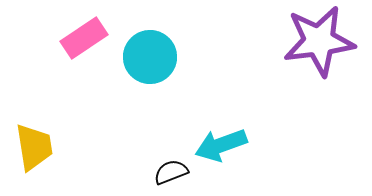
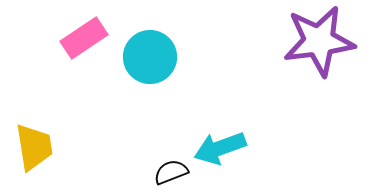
cyan arrow: moved 1 px left, 3 px down
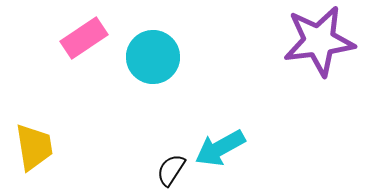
cyan circle: moved 3 px right
cyan arrow: rotated 9 degrees counterclockwise
black semicircle: moved 2 px up; rotated 36 degrees counterclockwise
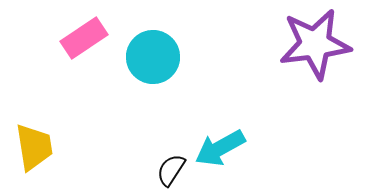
purple star: moved 4 px left, 3 px down
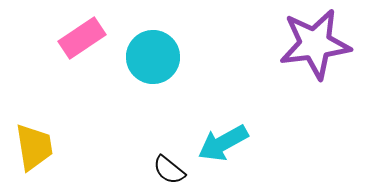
pink rectangle: moved 2 px left
cyan arrow: moved 3 px right, 5 px up
black semicircle: moved 2 px left; rotated 84 degrees counterclockwise
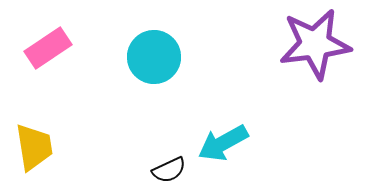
pink rectangle: moved 34 px left, 10 px down
cyan circle: moved 1 px right
black semicircle: rotated 64 degrees counterclockwise
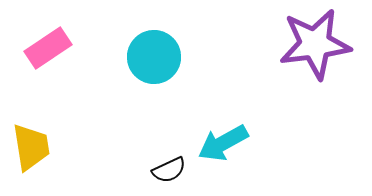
yellow trapezoid: moved 3 px left
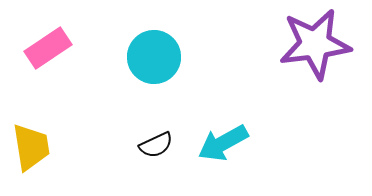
black semicircle: moved 13 px left, 25 px up
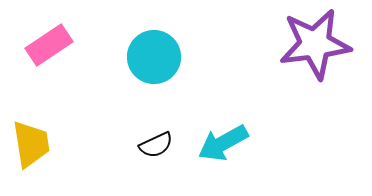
pink rectangle: moved 1 px right, 3 px up
yellow trapezoid: moved 3 px up
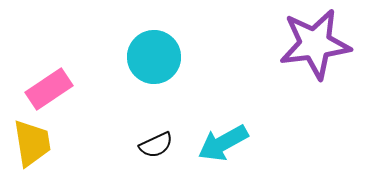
pink rectangle: moved 44 px down
yellow trapezoid: moved 1 px right, 1 px up
